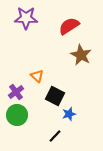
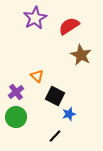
purple star: moved 9 px right; rotated 30 degrees counterclockwise
green circle: moved 1 px left, 2 px down
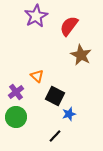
purple star: moved 1 px right, 2 px up
red semicircle: rotated 20 degrees counterclockwise
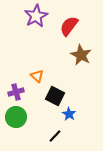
purple cross: rotated 21 degrees clockwise
blue star: rotated 24 degrees counterclockwise
